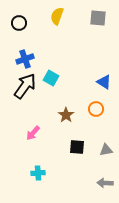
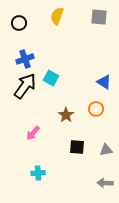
gray square: moved 1 px right, 1 px up
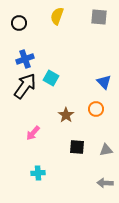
blue triangle: rotated 14 degrees clockwise
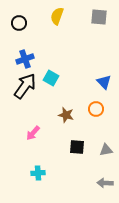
brown star: rotated 21 degrees counterclockwise
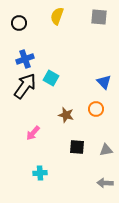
cyan cross: moved 2 px right
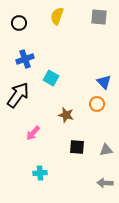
black arrow: moved 7 px left, 9 px down
orange circle: moved 1 px right, 5 px up
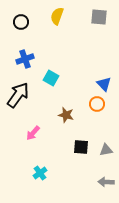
black circle: moved 2 px right, 1 px up
blue triangle: moved 2 px down
black square: moved 4 px right
cyan cross: rotated 32 degrees counterclockwise
gray arrow: moved 1 px right, 1 px up
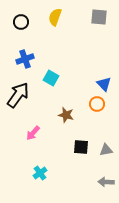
yellow semicircle: moved 2 px left, 1 px down
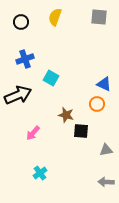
blue triangle: rotated 21 degrees counterclockwise
black arrow: rotated 32 degrees clockwise
black square: moved 16 px up
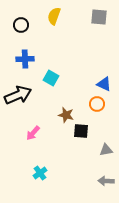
yellow semicircle: moved 1 px left, 1 px up
black circle: moved 3 px down
blue cross: rotated 18 degrees clockwise
gray arrow: moved 1 px up
